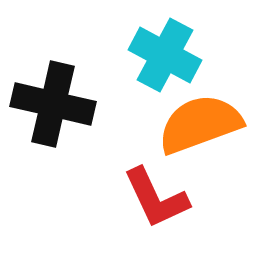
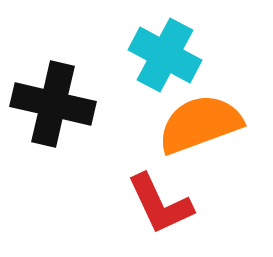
red L-shape: moved 4 px right, 6 px down
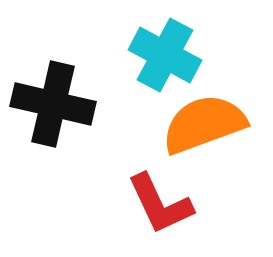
orange semicircle: moved 4 px right
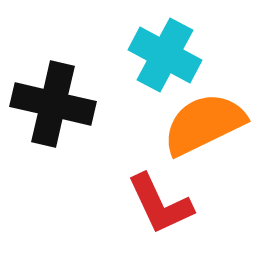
orange semicircle: rotated 6 degrees counterclockwise
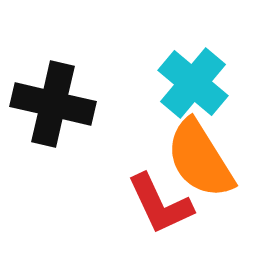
cyan cross: moved 28 px right, 28 px down; rotated 12 degrees clockwise
orange semicircle: moved 4 px left, 35 px down; rotated 96 degrees counterclockwise
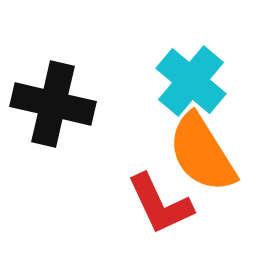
cyan cross: moved 2 px left, 2 px up
orange semicircle: moved 2 px right, 6 px up
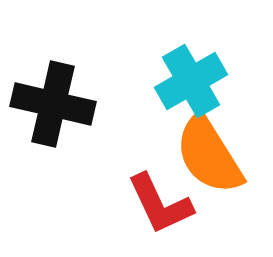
cyan cross: rotated 20 degrees clockwise
orange semicircle: moved 7 px right, 2 px down
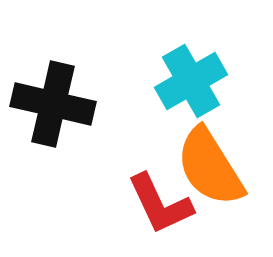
orange semicircle: moved 1 px right, 12 px down
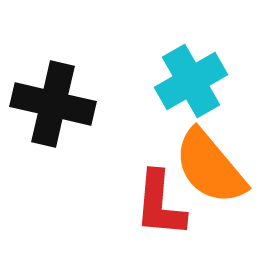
orange semicircle: rotated 8 degrees counterclockwise
red L-shape: rotated 30 degrees clockwise
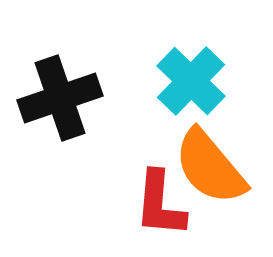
cyan cross: rotated 16 degrees counterclockwise
black cross: moved 7 px right, 6 px up; rotated 32 degrees counterclockwise
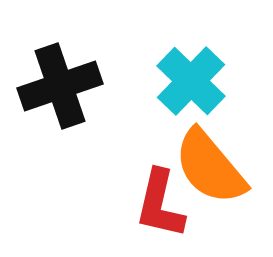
black cross: moved 12 px up
red L-shape: rotated 8 degrees clockwise
